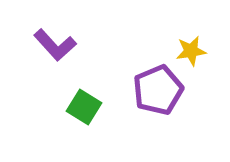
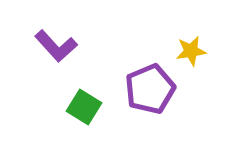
purple L-shape: moved 1 px right, 1 px down
purple pentagon: moved 8 px left, 1 px up
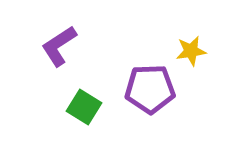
purple L-shape: moved 3 px right; rotated 99 degrees clockwise
purple pentagon: rotated 21 degrees clockwise
